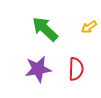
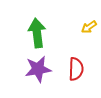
green arrow: moved 8 px left, 4 px down; rotated 40 degrees clockwise
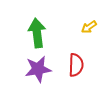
red semicircle: moved 4 px up
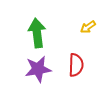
yellow arrow: moved 1 px left
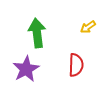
purple star: moved 12 px left; rotated 20 degrees counterclockwise
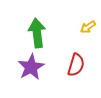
red semicircle: rotated 15 degrees clockwise
purple star: moved 5 px right, 2 px up
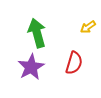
green arrow: rotated 8 degrees counterclockwise
red semicircle: moved 2 px left, 2 px up
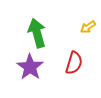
purple star: moved 1 px left; rotated 8 degrees counterclockwise
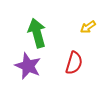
purple star: moved 2 px left, 1 px up; rotated 12 degrees counterclockwise
